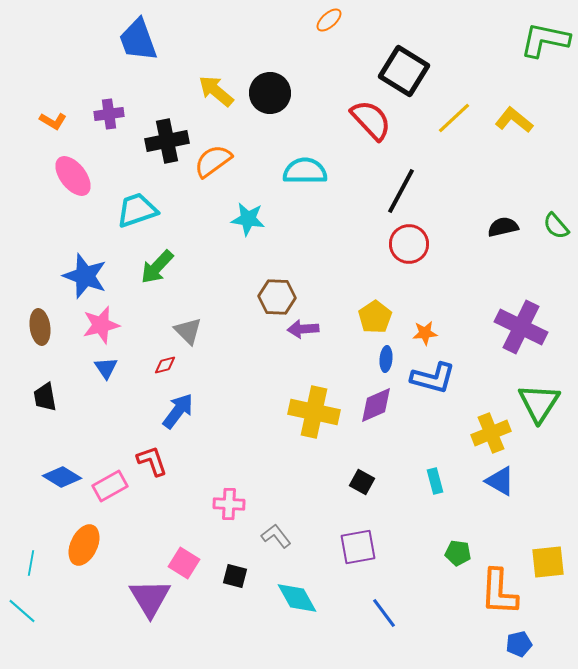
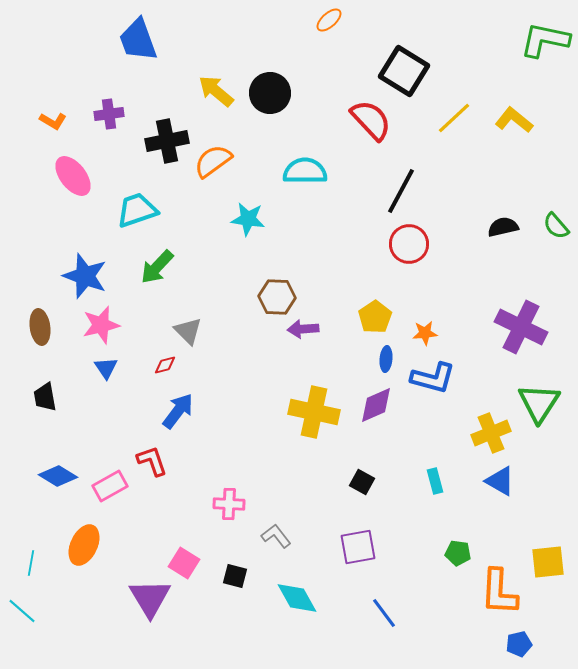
blue diamond at (62, 477): moved 4 px left, 1 px up
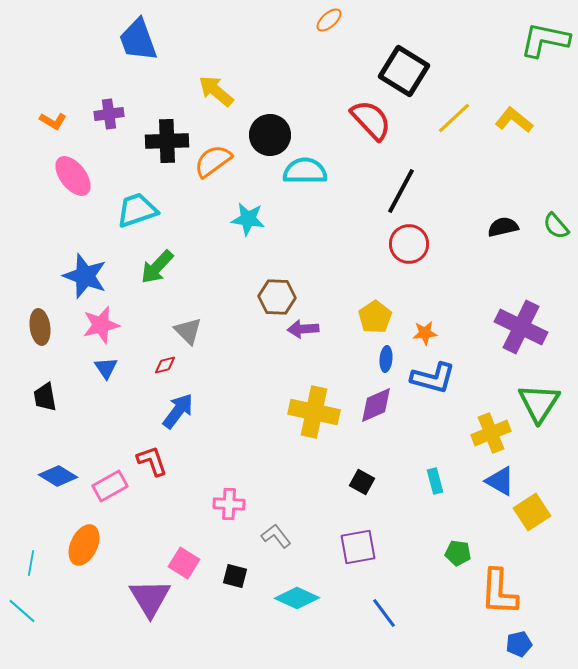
black circle at (270, 93): moved 42 px down
black cross at (167, 141): rotated 9 degrees clockwise
yellow square at (548, 562): moved 16 px left, 50 px up; rotated 27 degrees counterclockwise
cyan diamond at (297, 598): rotated 36 degrees counterclockwise
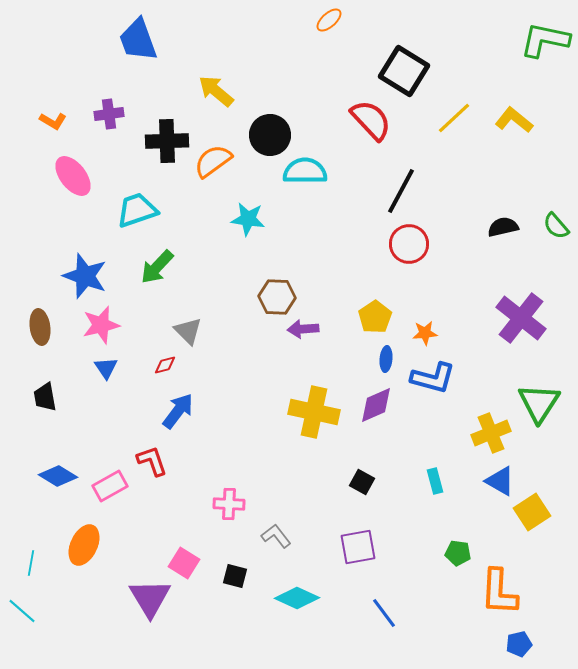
purple cross at (521, 327): moved 9 px up; rotated 12 degrees clockwise
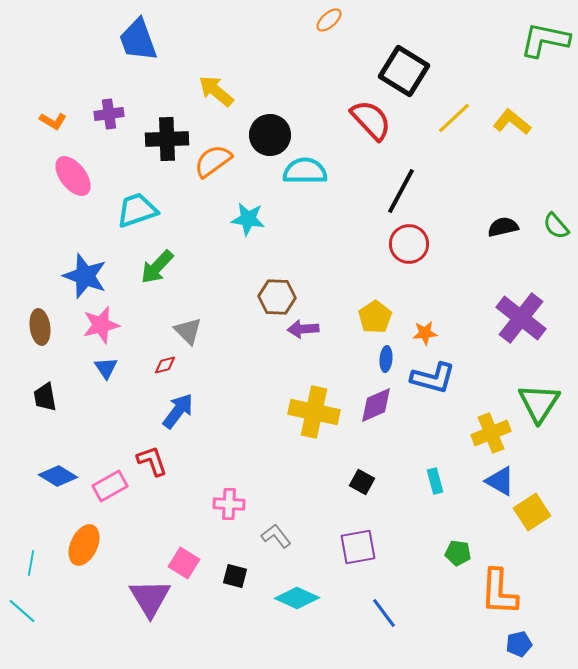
yellow L-shape at (514, 120): moved 2 px left, 2 px down
black cross at (167, 141): moved 2 px up
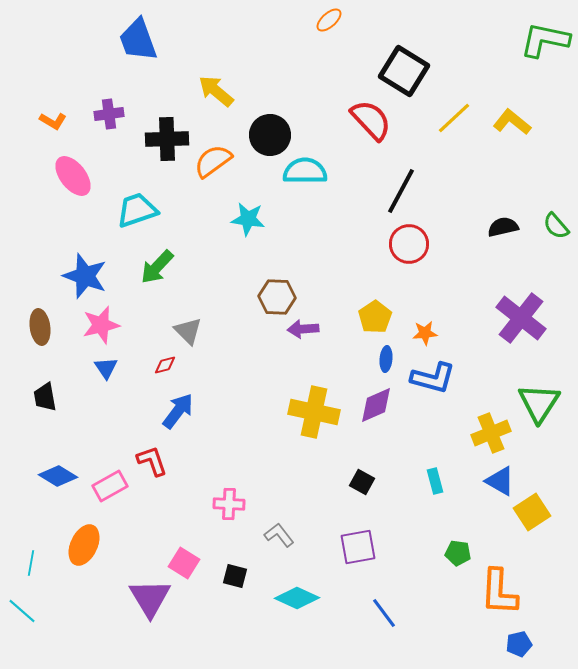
gray L-shape at (276, 536): moved 3 px right, 1 px up
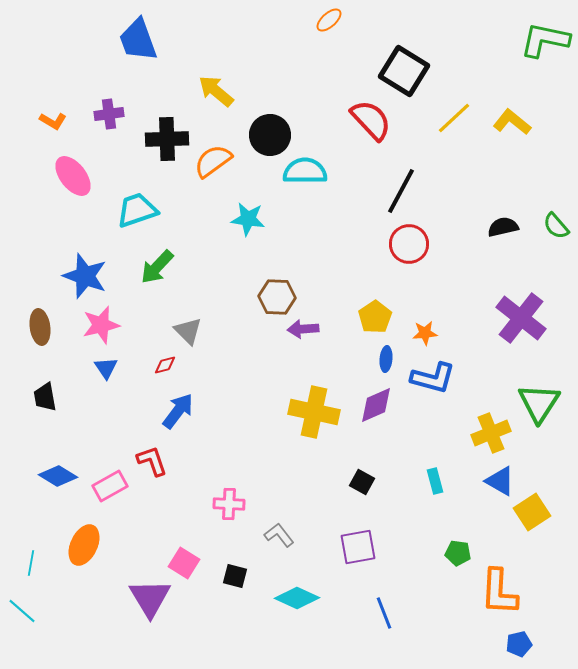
blue line at (384, 613): rotated 16 degrees clockwise
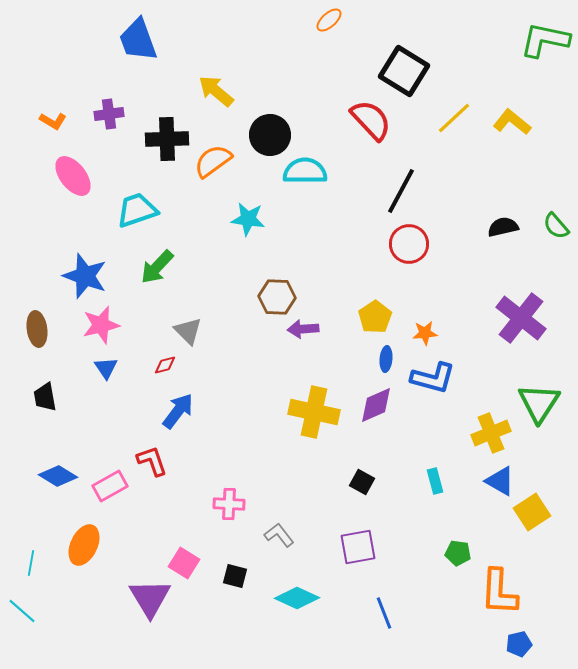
brown ellipse at (40, 327): moved 3 px left, 2 px down
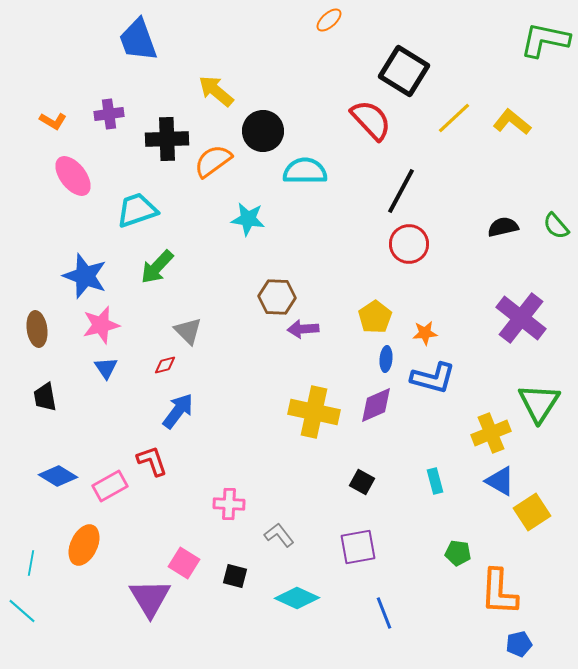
black circle at (270, 135): moved 7 px left, 4 px up
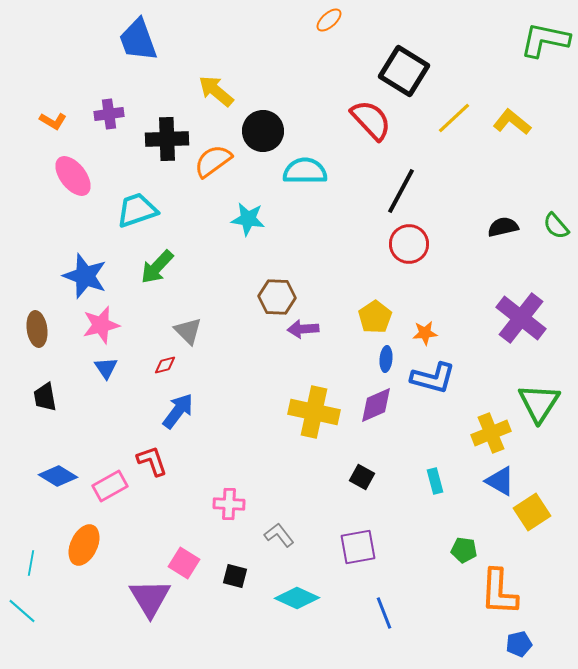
black square at (362, 482): moved 5 px up
green pentagon at (458, 553): moved 6 px right, 3 px up
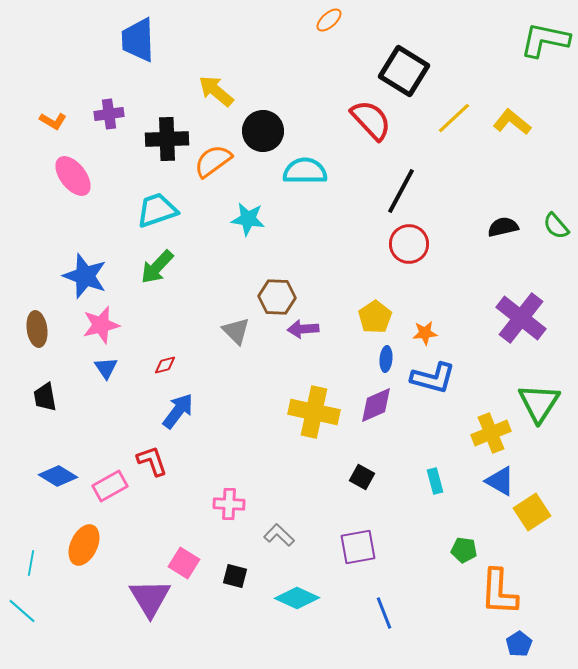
blue trapezoid at (138, 40): rotated 18 degrees clockwise
cyan trapezoid at (137, 210): moved 20 px right
gray triangle at (188, 331): moved 48 px right
gray L-shape at (279, 535): rotated 8 degrees counterclockwise
blue pentagon at (519, 644): rotated 20 degrees counterclockwise
